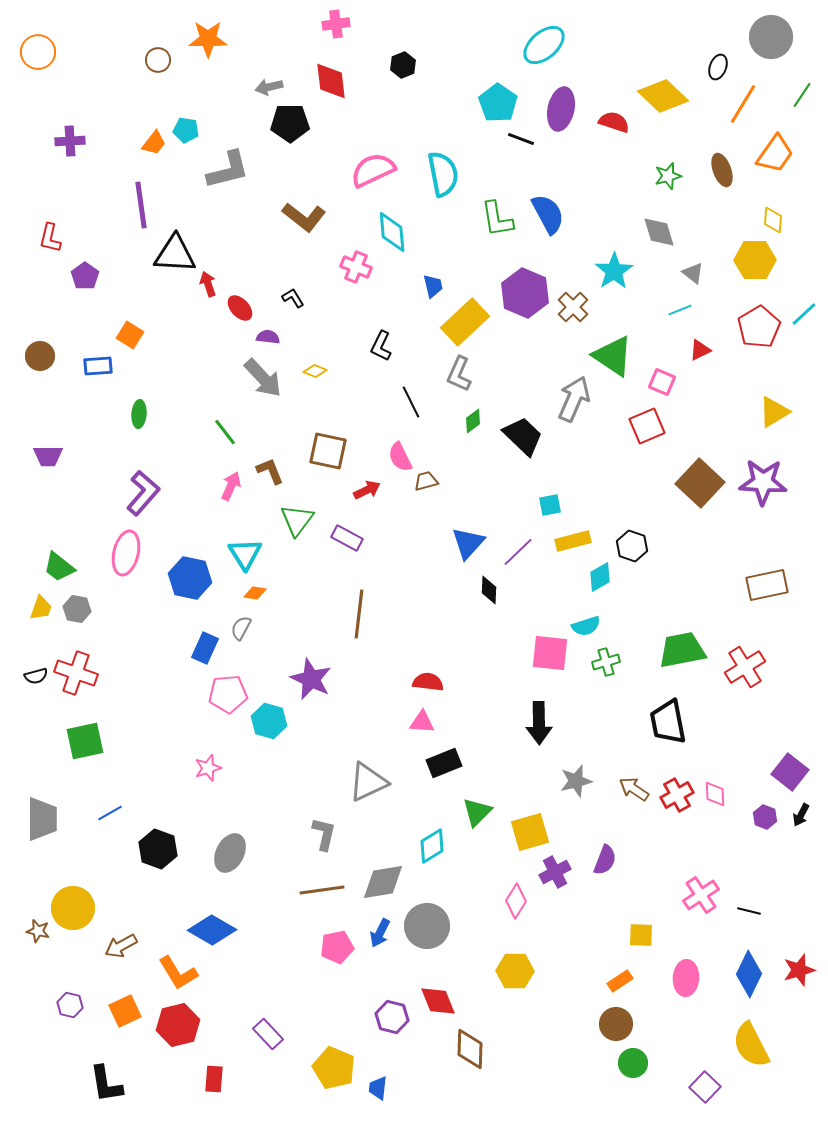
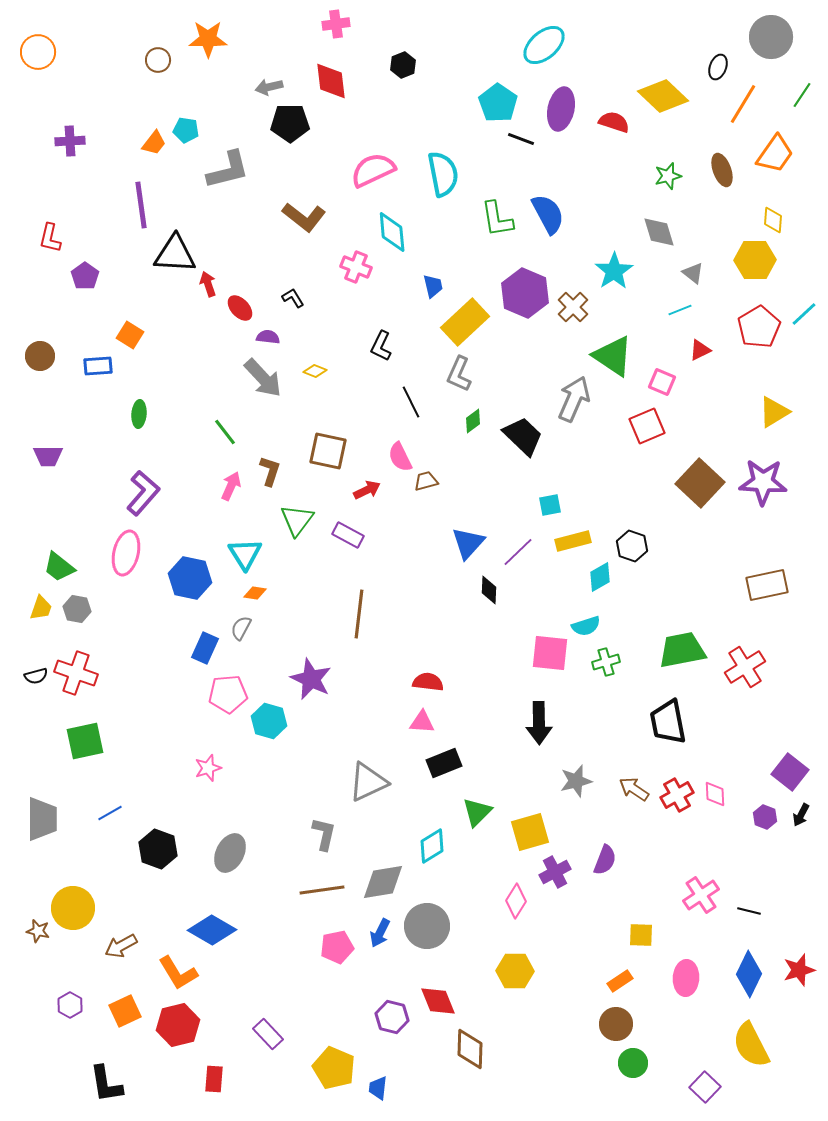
brown L-shape at (270, 471): rotated 40 degrees clockwise
purple rectangle at (347, 538): moved 1 px right, 3 px up
purple hexagon at (70, 1005): rotated 15 degrees clockwise
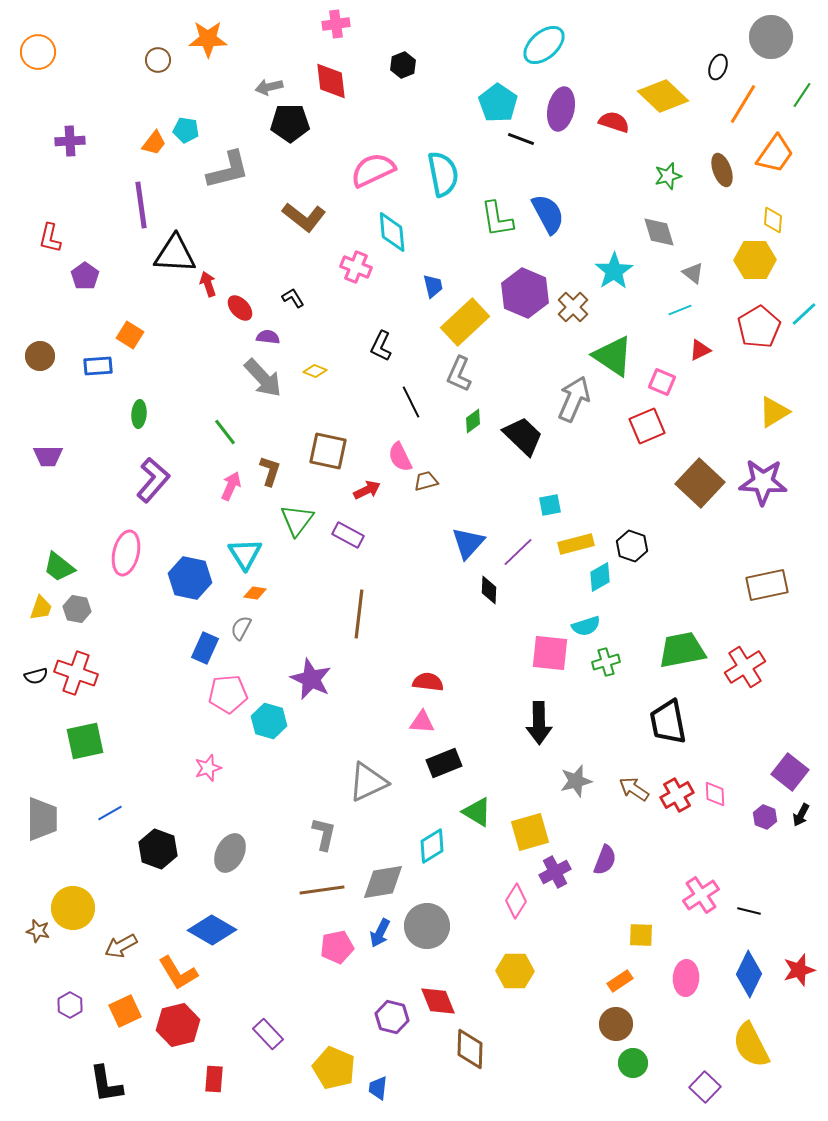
purple L-shape at (143, 493): moved 10 px right, 13 px up
yellow rectangle at (573, 541): moved 3 px right, 3 px down
green triangle at (477, 812): rotated 44 degrees counterclockwise
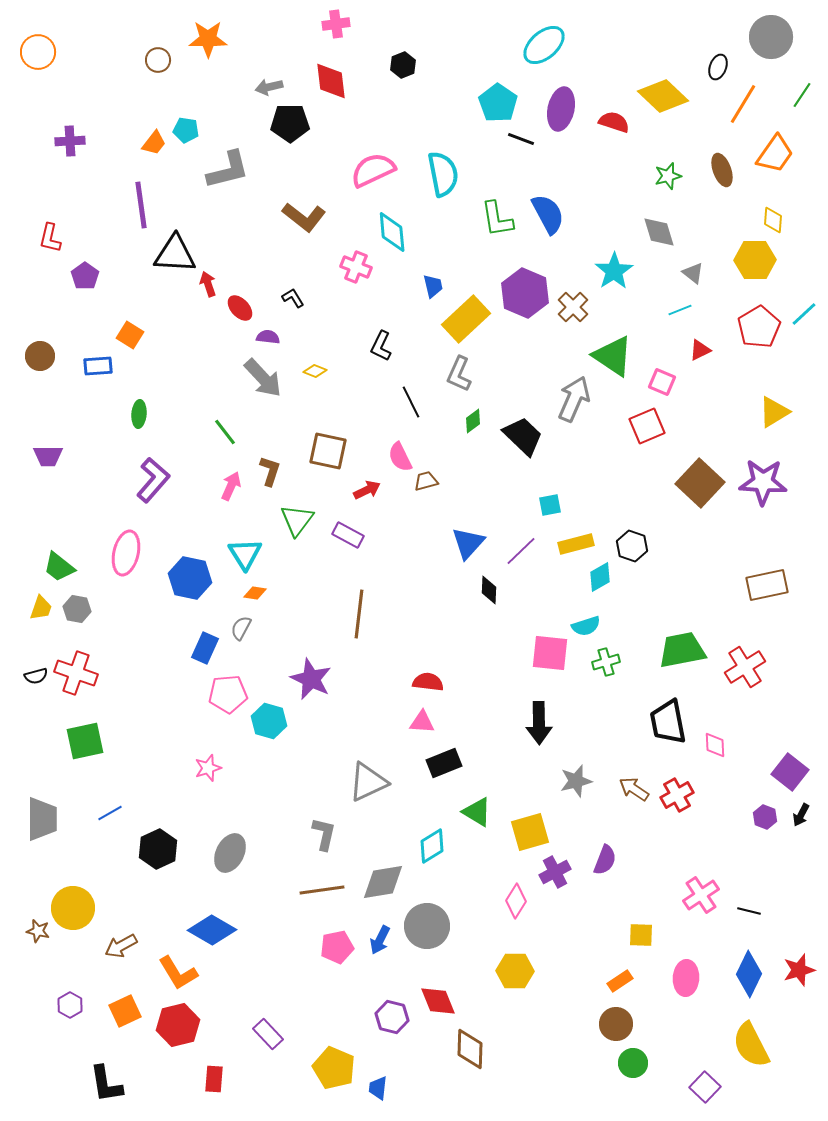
yellow rectangle at (465, 322): moved 1 px right, 3 px up
purple line at (518, 552): moved 3 px right, 1 px up
pink diamond at (715, 794): moved 49 px up
black hexagon at (158, 849): rotated 15 degrees clockwise
blue arrow at (380, 933): moved 7 px down
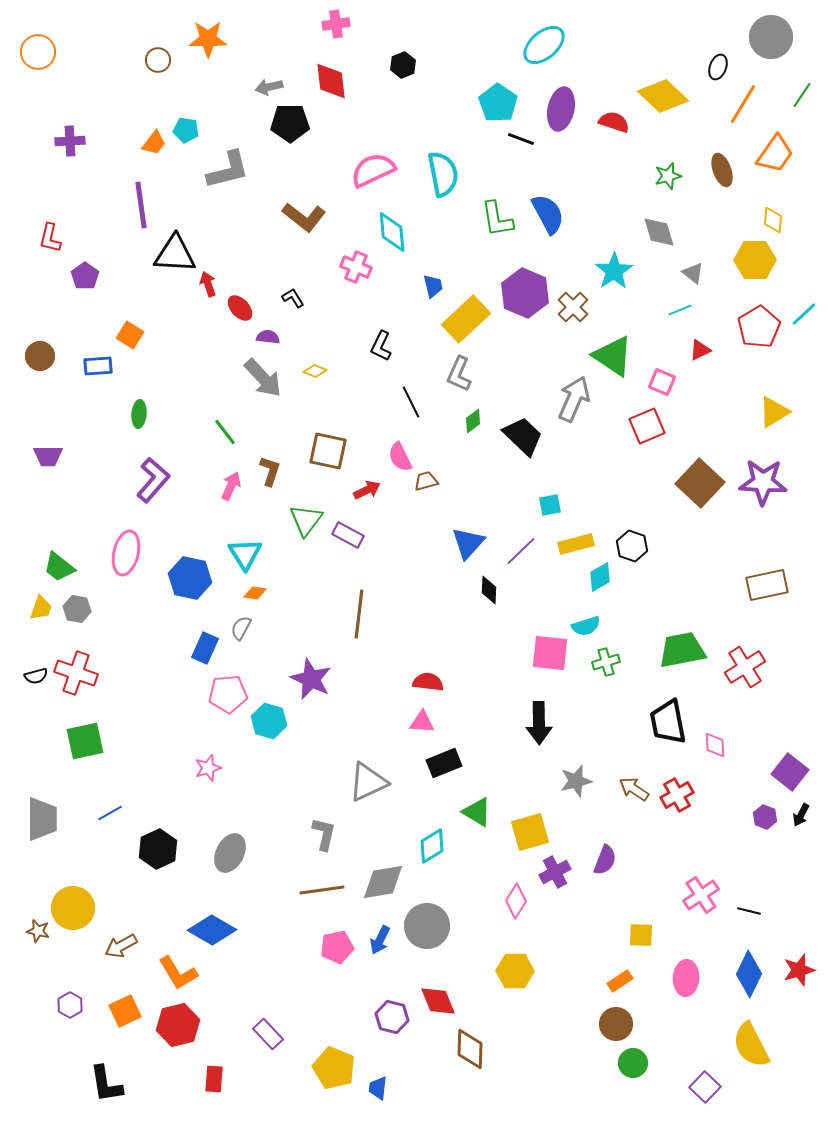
green triangle at (297, 520): moved 9 px right
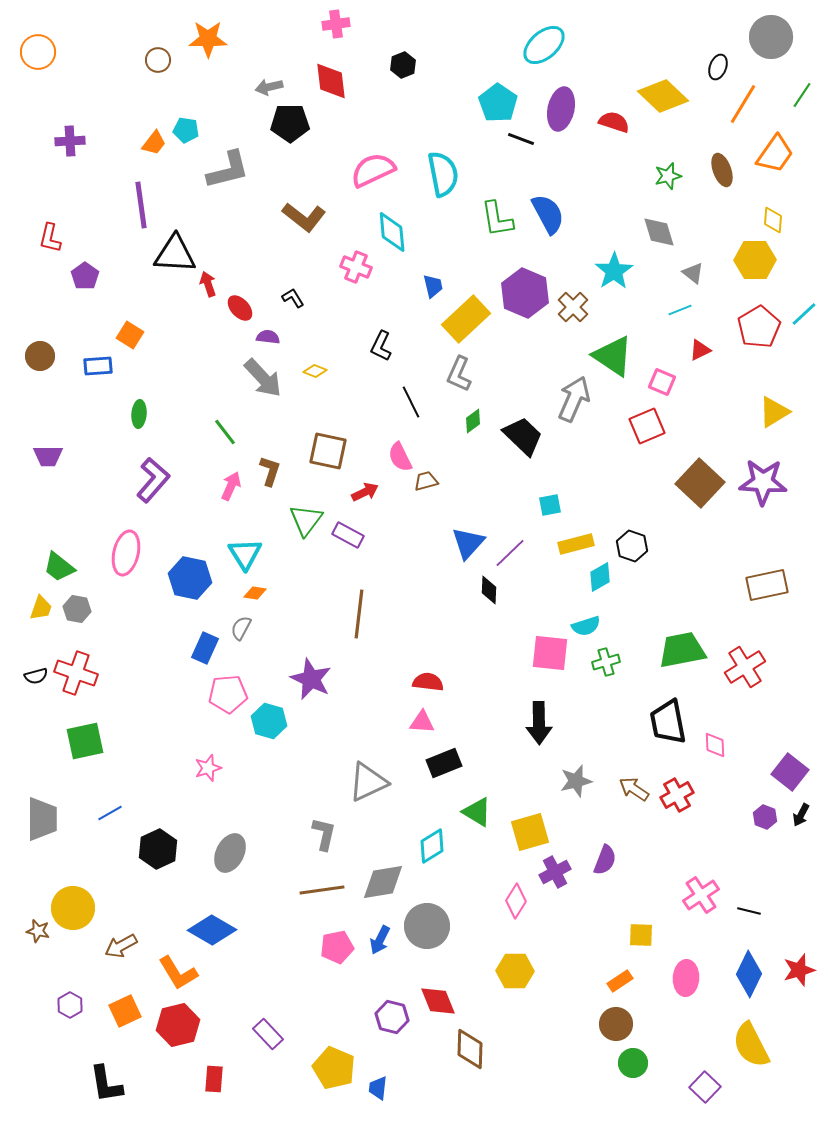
red arrow at (367, 490): moved 2 px left, 2 px down
purple line at (521, 551): moved 11 px left, 2 px down
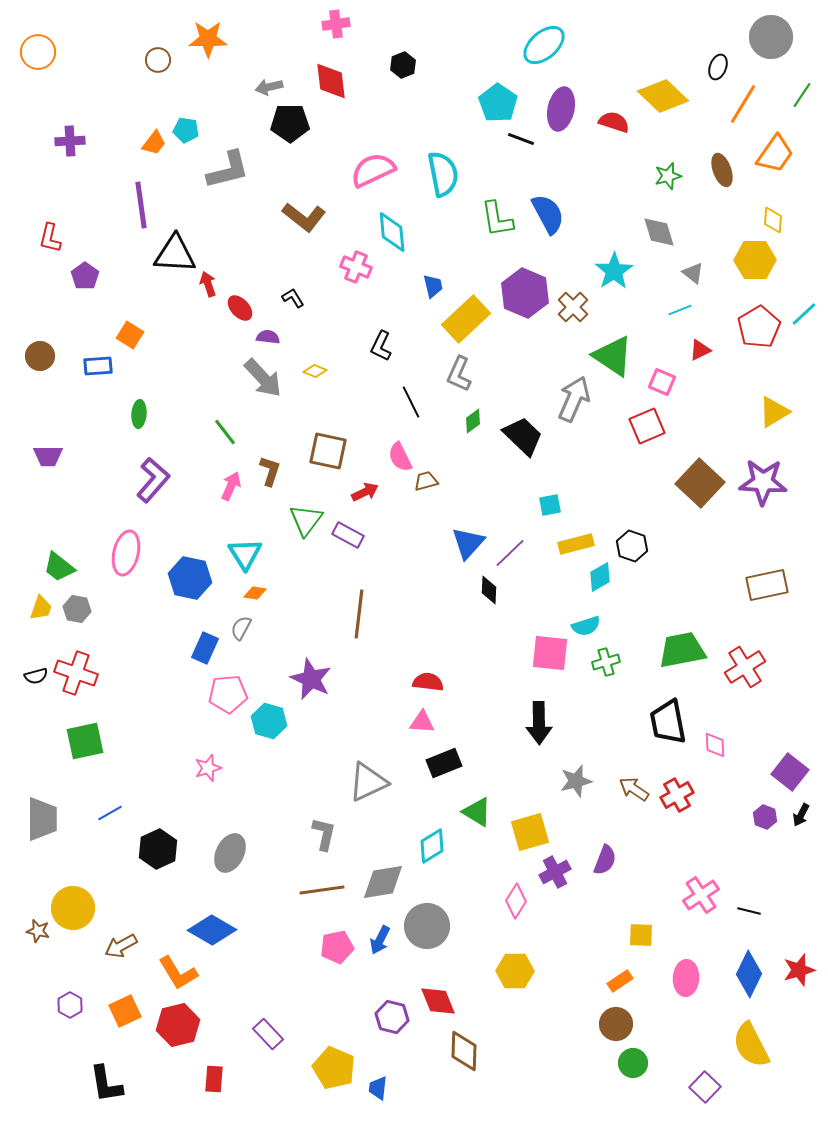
brown diamond at (470, 1049): moved 6 px left, 2 px down
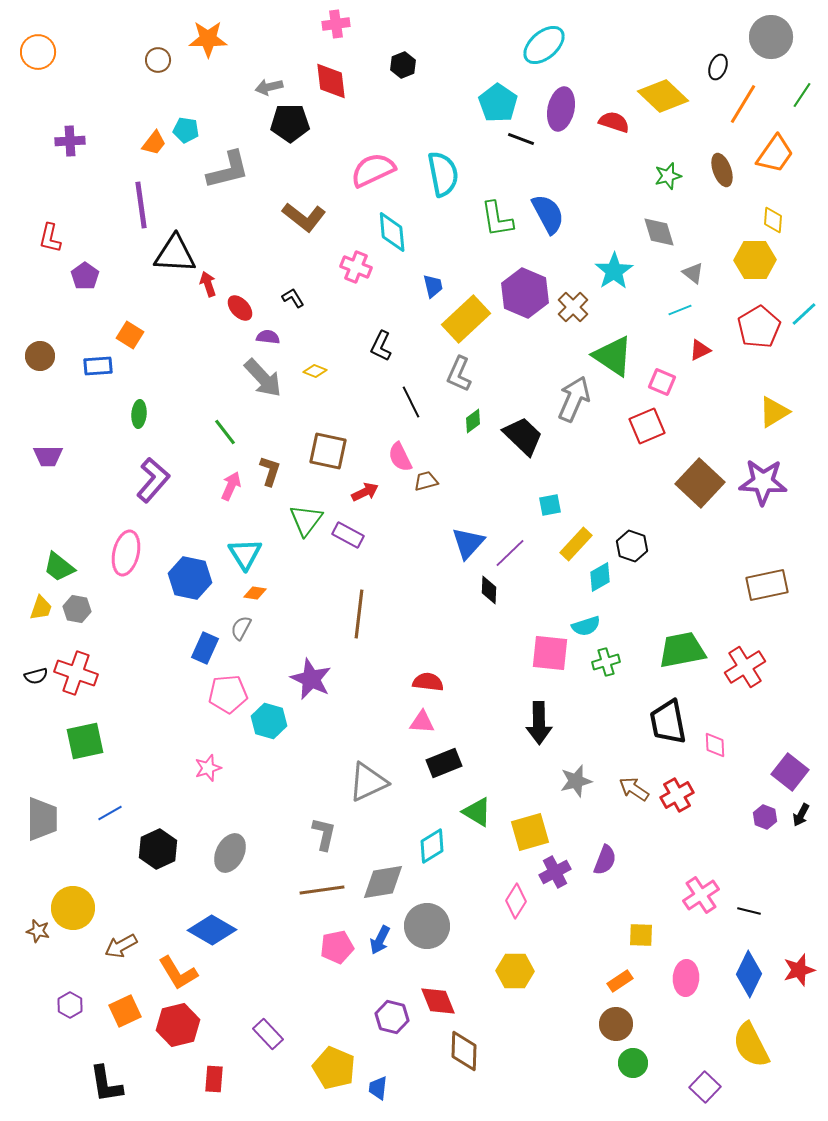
yellow rectangle at (576, 544): rotated 32 degrees counterclockwise
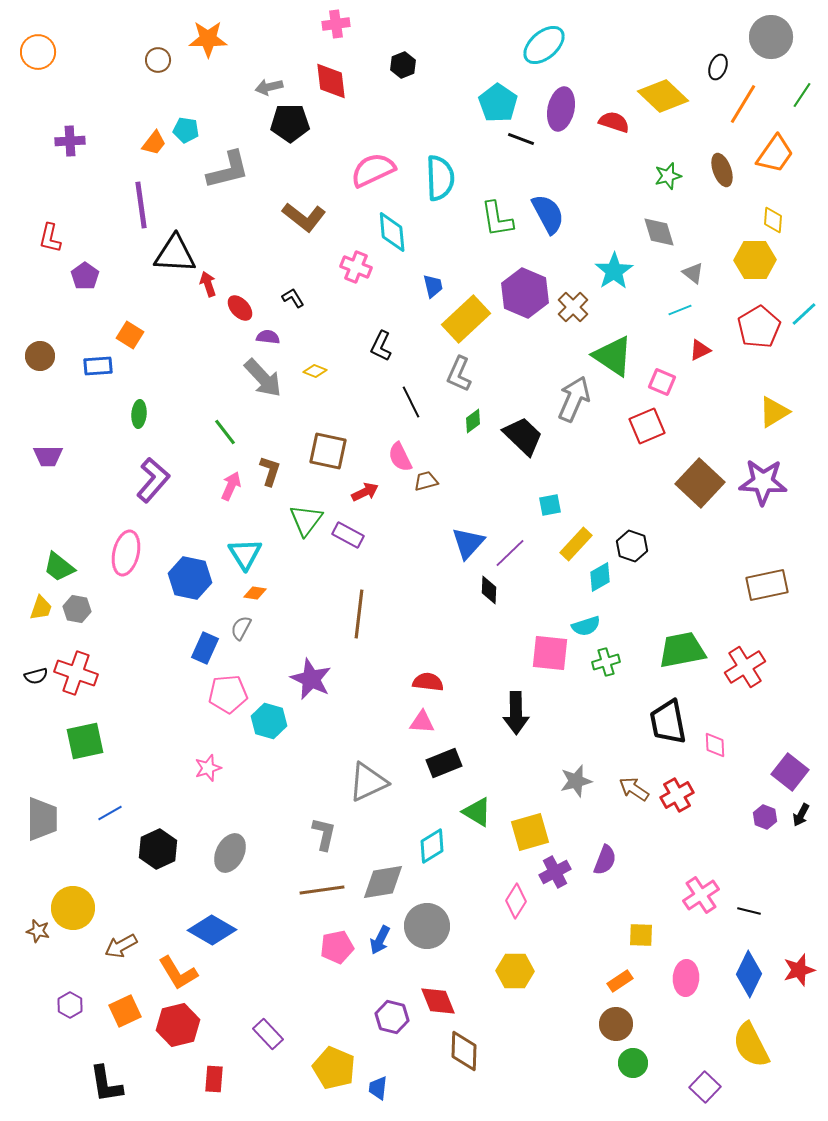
cyan semicircle at (443, 174): moved 3 px left, 4 px down; rotated 9 degrees clockwise
black arrow at (539, 723): moved 23 px left, 10 px up
